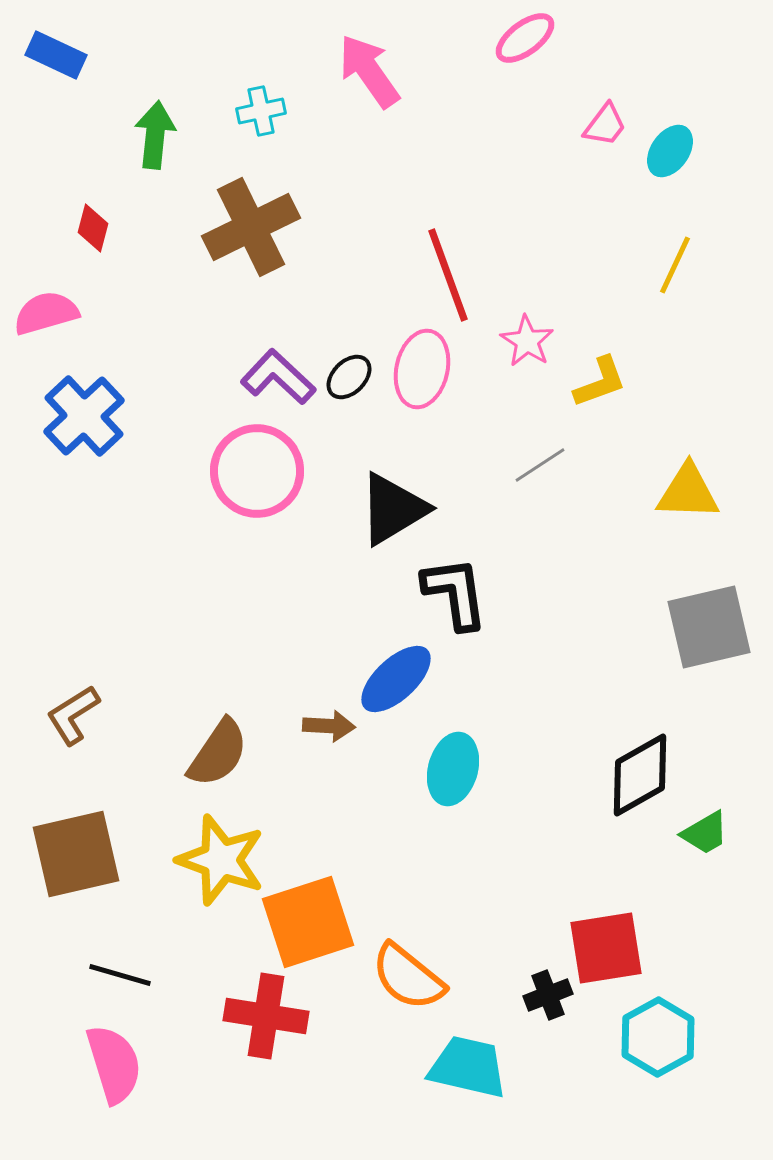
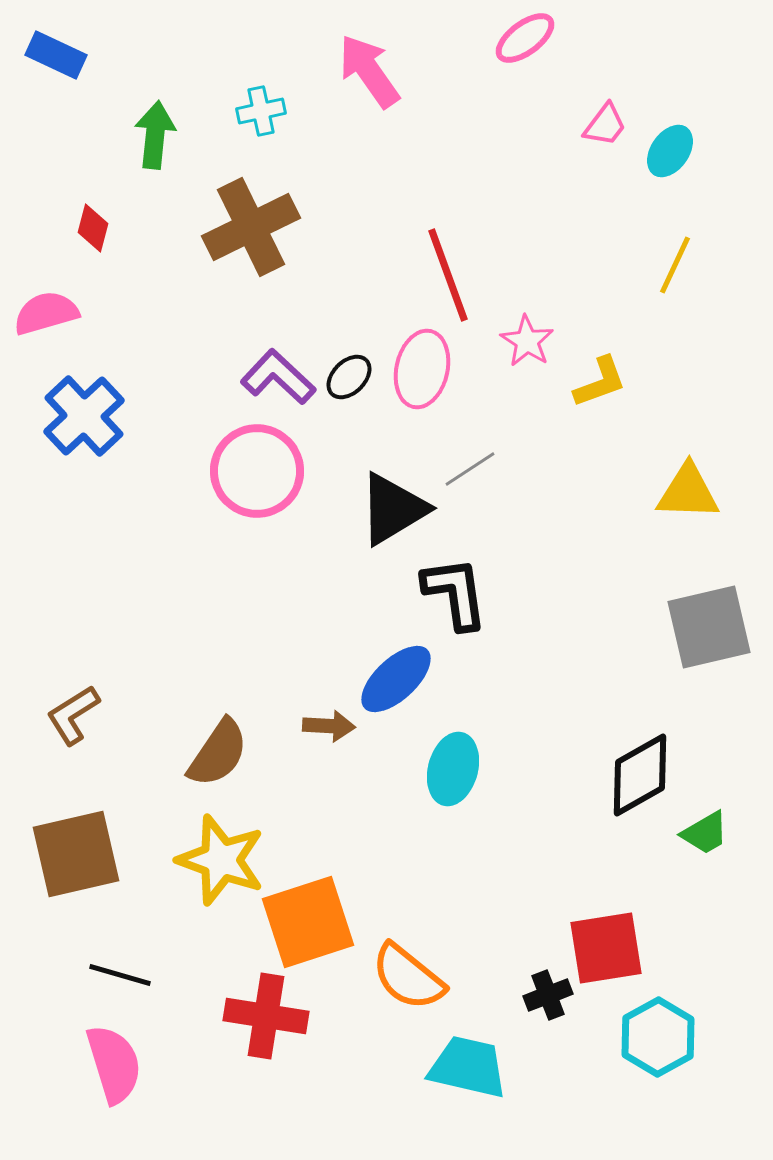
gray line at (540, 465): moved 70 px left, 4 px down
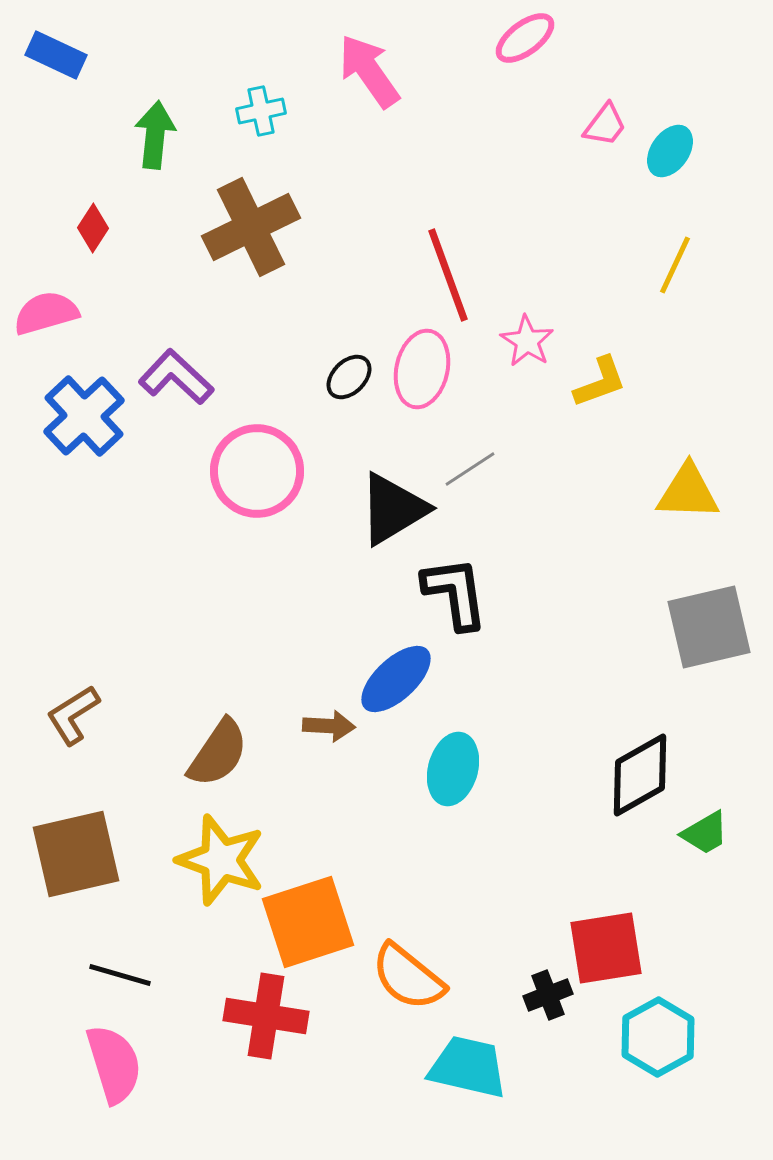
red diamond at (93, 228): rotated 18 degrees clockwise
purple L-shape at (278, 377): moved 102 px left
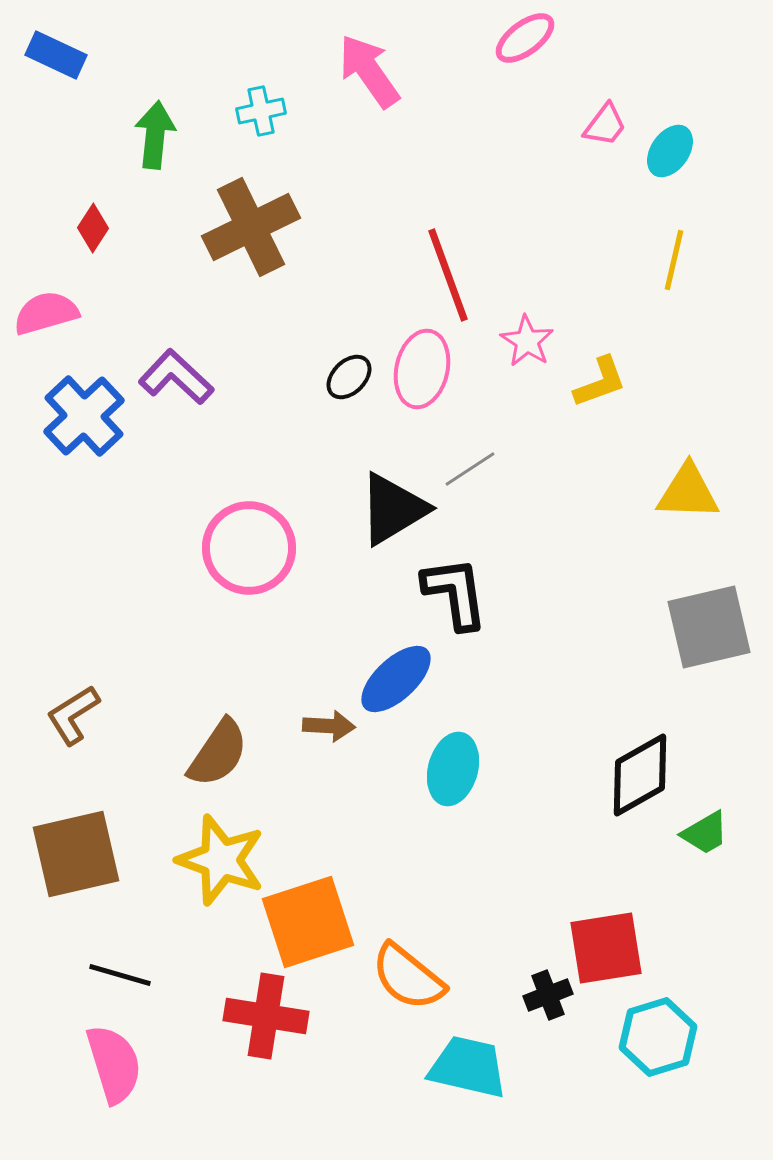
yellow line at (675, 265): moved 1 px left, 5 px up; rotated 12 degrees counterclockwise
pink circle at (257, 471): moved 8 px left, 77 px down
cyan hexagon at (658, 1037): rotated 12 degrees clockwise
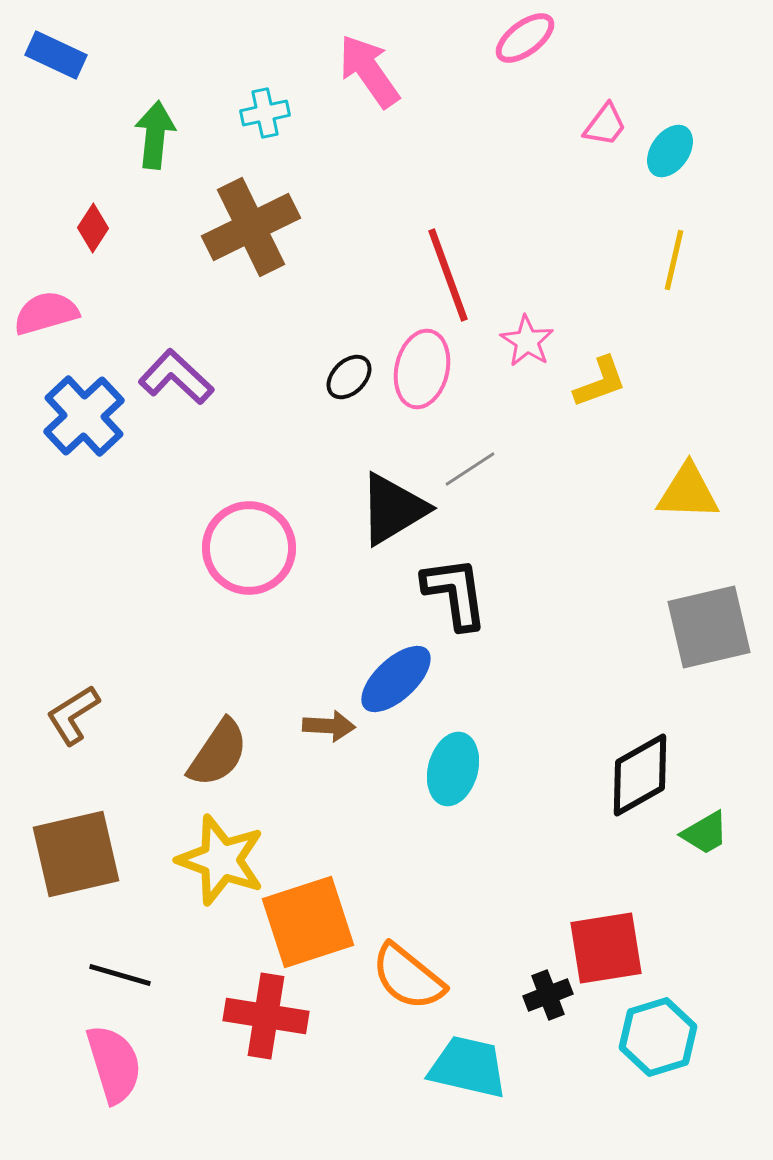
cyan cross at (261, 111): moved 4 px right, 2 px down
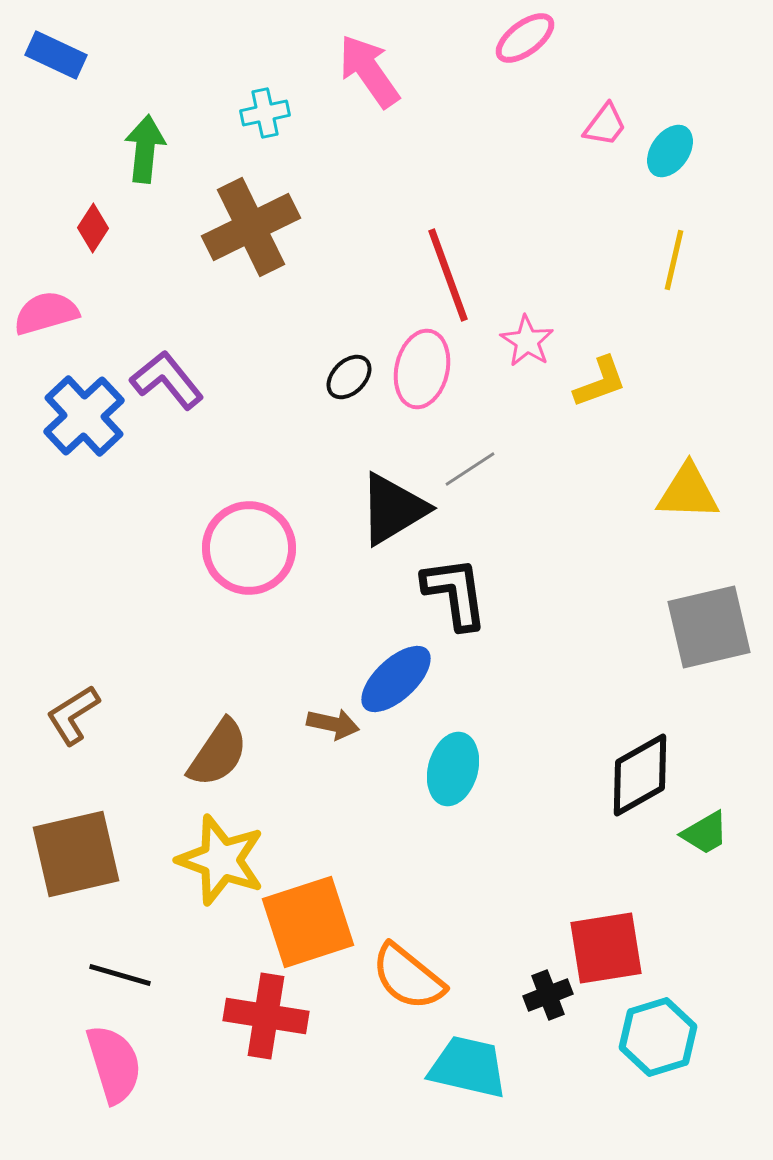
green arrow at (155, 135): moved 10 px left, 14 px down
purple L-shape at (176, 377): moved 9 px left, 3 px down; rotated 8 degrees clockwise
brown arrow at (329, 726): moved 4 px right, 2 px up; rotated 9 degrees clockwise
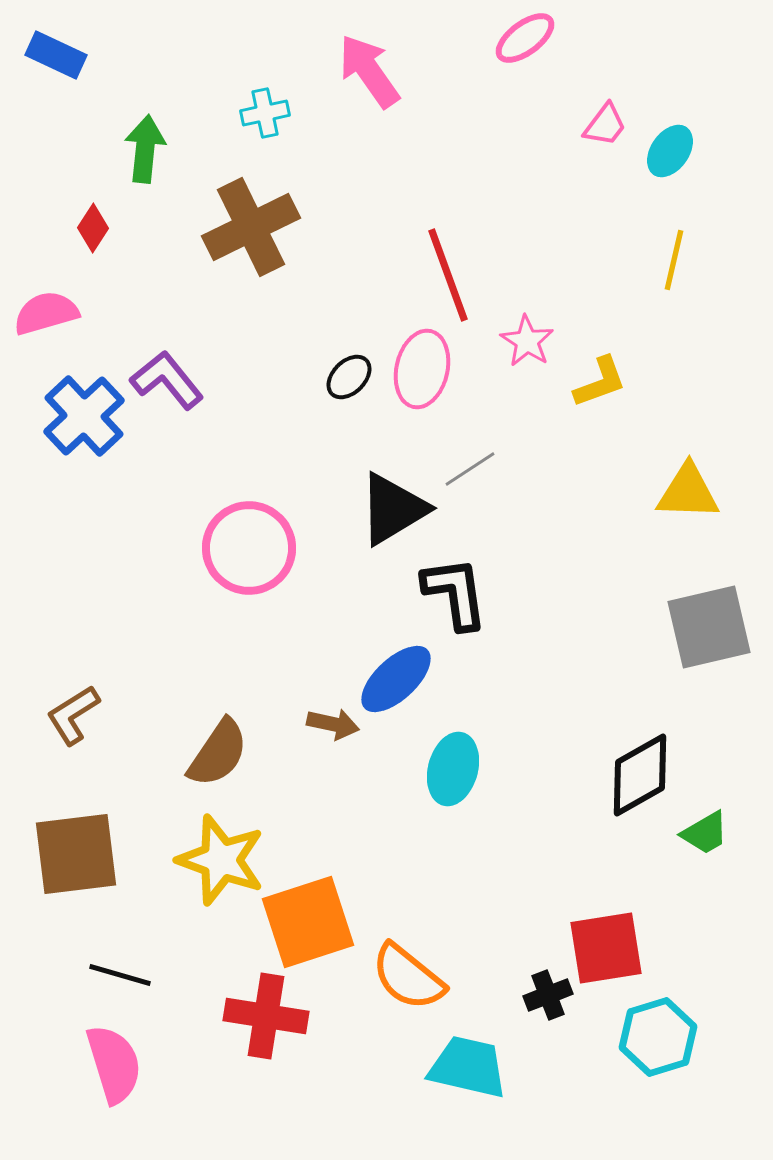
brown square at (76, 854): rotated 6 degrees clockwise
